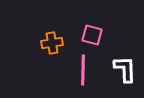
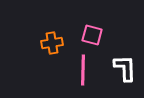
white L-shape: moved 1 px up
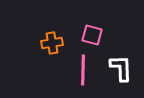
white L-shape: moved 4 px left
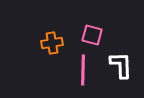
white L-shape: moved 3 px up
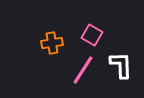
pink square: rotated 15 degrees clockwise
pink line: rotated 32 degrees clockwise
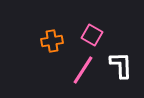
orange cross: moved 2 px up
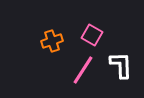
orange cross: rotated 10 degrees counterclockwise
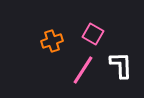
pink square: moved 1 px right, 1 px up
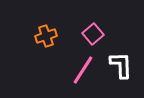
pink square: rotated 20 degrees clockwise
orange cross: moved 6 px left, 5 px up
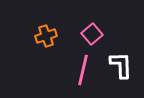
pink square: moved 1 px left
pink line: rotated 20 degrees counterclockwise
